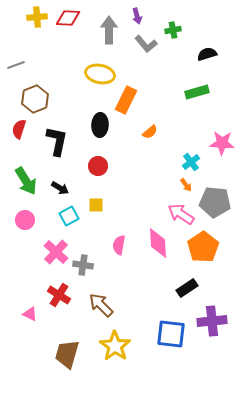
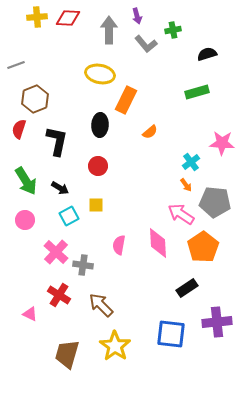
purple cross: moved 5 px right, 1 px down
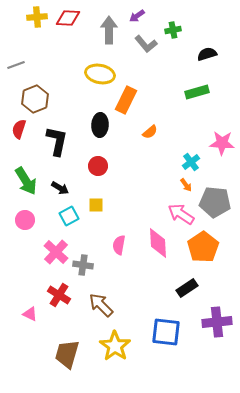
purple arrow: rotated 70 degrees clockwise
blue square: moved 5 px left, 2 px up
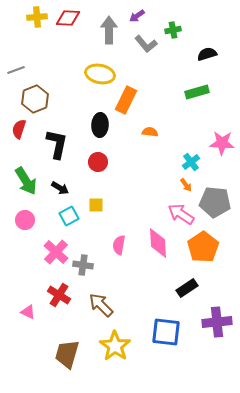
gray line: moved 5 px down
orange semicircle: rotated 133 degrees counterclockwise
black L-shape: moved 3 px down
red circle: moved 4 px up
pink triangle: moved 2 px left, 2 px up
